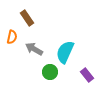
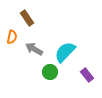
cyan semicircle: rotated 20 degrees clockwise
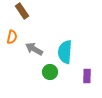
brown rectangle: moved 5 px left, 7 px up
cyan semicircle: rotated 40 degrees counterclockwise
purple rectangle: moved 1 px down; rotated 40 degrees clockwise
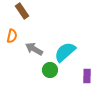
orange semicircle: moved 1 px up
cyan semicircle: rotated 45 degrees clockwise
green circle: moved 2 px up
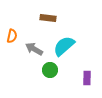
brown rectangle: moved 26 px right, 7 px down; rotated 49 degrees counterclockwise
cyan semicircle: moved 1 px left, 6 px up
purple rectangle: moved 2 px down
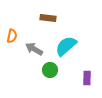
cyan semicircle: moved 2 px right
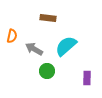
green circle: moved 3 px left, 1 px down
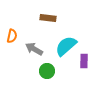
purple rectangle: moved 3 px left, 17 px up
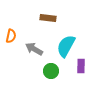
orange semicircle: moved 1 px left
cyan semicircle: rotated 20 degrees counterclockwise
purple rectangle: moved 3 px left, 5 px down
green circle: moved 4 px right
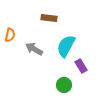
brown rectangle: moved 1 px right
orange semicircle: moved 1 px left, 1 px up
purple rectangle: rotated 32 degrees counterclockwise
green circle: moved 13 px right, 14 px down
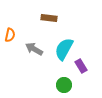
cyan semicircle: moved 2 px left, 3 px down
